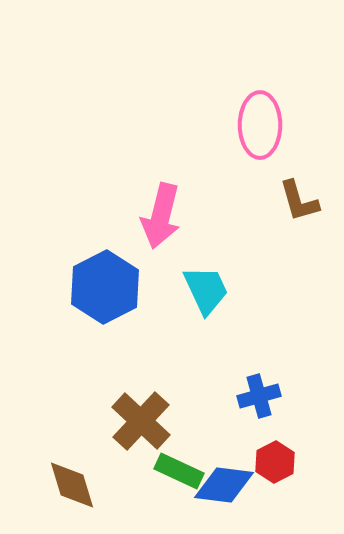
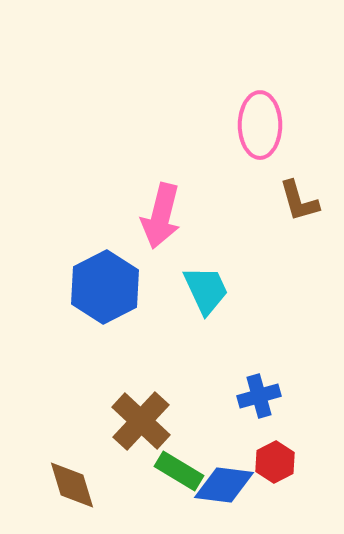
green rectangle: rotated 6 degrees clockwise
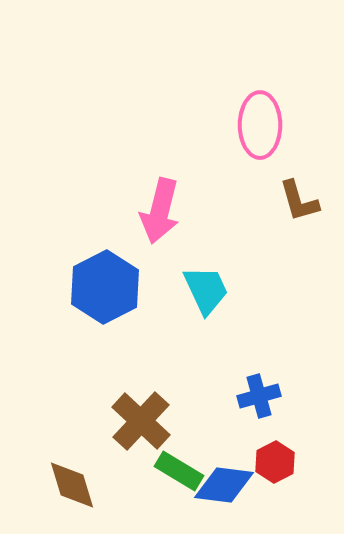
pink arrow: moved 1 px left, 5 px up
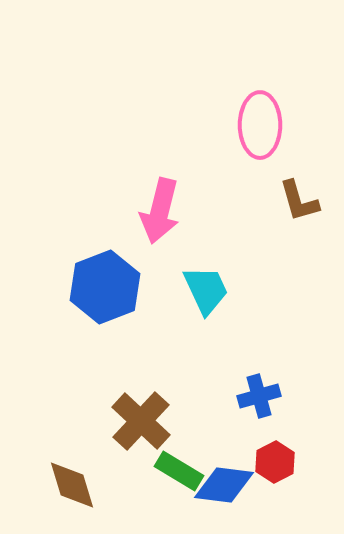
blue hexagon: rotated 6 degrees clockwise
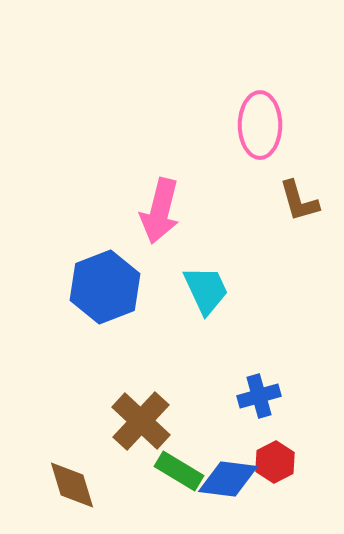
blue diamond: moved 4 px right, 6 px up
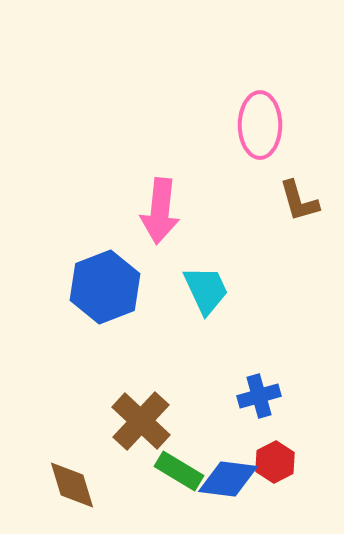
pink arrow: rotated 8 degrees counterclockwise
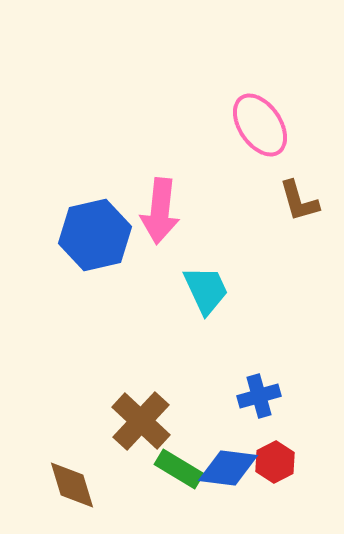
pink ellipse: rotated 34 degrees counterclockwise
blue hexagon: moved 10 px left, 52 px up; rotated 8 degrees clockwise
green rectangle: moved 2 px up
blue diamond: moved 11 px up
